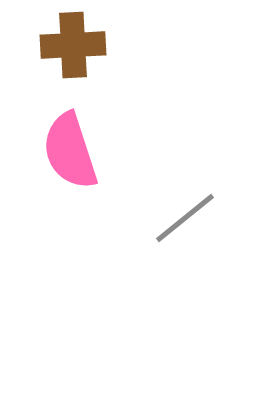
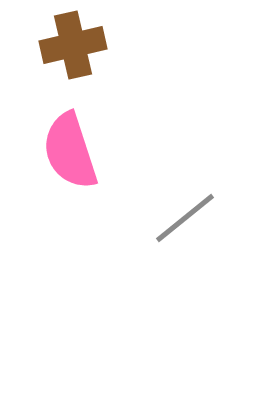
brown cross: rotated 10 degrees counterclockwise
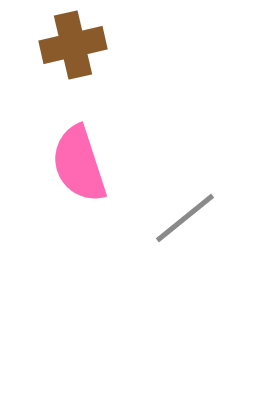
pink semicircle: moved 9 px right, 13 px down
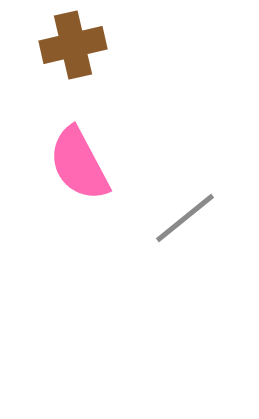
pink semicircle: rotated 10 degrees counterclockwise
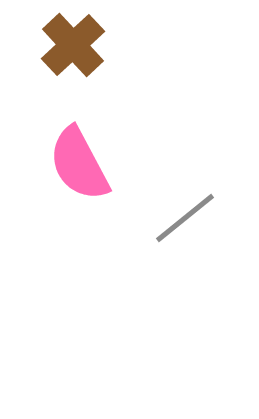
brown cross: rotated 30 degrees counterclockwise
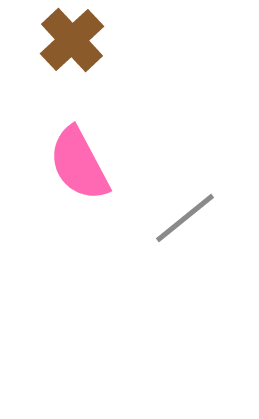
brown cross: moved 1 px left, 5 px up
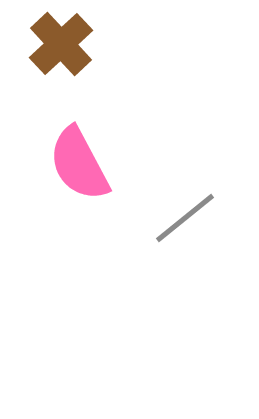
brown cross: moved 11 px left, 4 px down
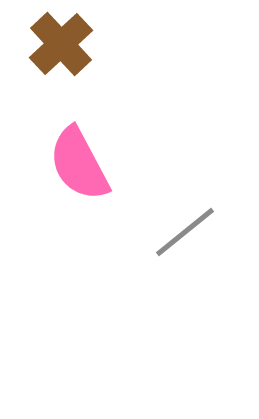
gray line: moved 14 px down
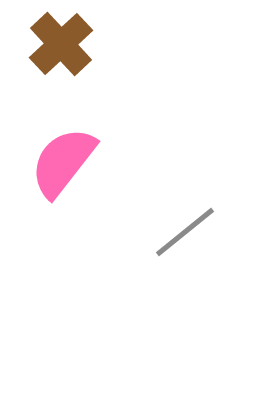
pink semicircle: moved 16 px left, 2 px up; rotated 66 degrees clockwise
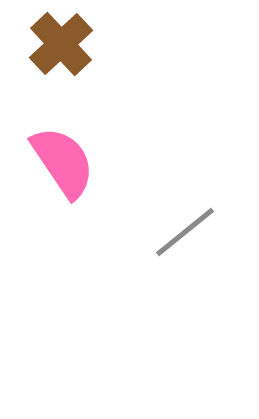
pink semicircle: rotated 108 degrees clockwise
